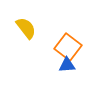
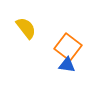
blue triangle: rotated 12 degrees clockwise
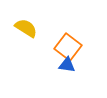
yellow semicircle: rotated 20 degrees counterclockwise
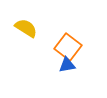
blue triangle: rotated 18 degrees counterclockwise
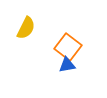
yellow semicircle: rotated 85 degrees clockwise
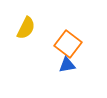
orange square: moved 3 px up
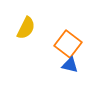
blue triangle: moved 3 px right; rotated 24 degrees clockwise
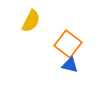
yellow semicircle: moved 5 px right, 7 px up
